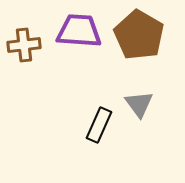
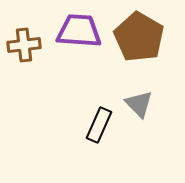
brown pentagon: moved 2 px down
gray triangle: rotated 8 degrees counterclockwise
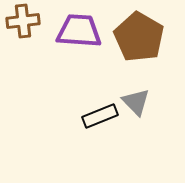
brown cross: moved 1 px left, 24 px up
gray triangle: moved 3 px left, 2 px up
black rectangle: moved 1 px right, 9 px up; rotated 44 degrees clockwise
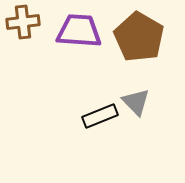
brown cross: moved 1 px down
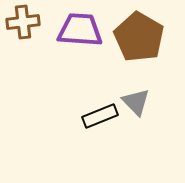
purple trapezoid: moved 1 px right, 1 px up
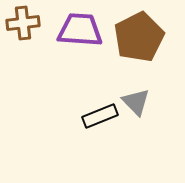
brown cross: moved 1 px down
brown pentagon: rotated 15 degrees clockwise
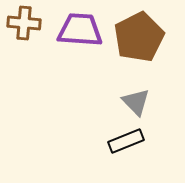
brown cross: moved 1 px right; rotated 12 degrees clockwise
black rectangle: moved 26 px right, 25 px down
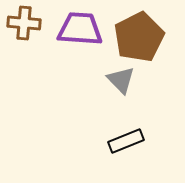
purple trapezoid: moved 1 px up
gray triangle: moved 15 px left, 22 px up
